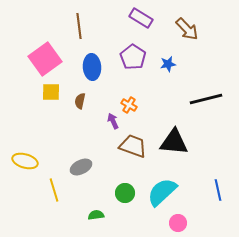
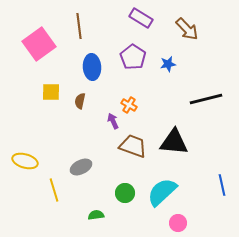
pink square: moved 6 px left, 15 px up
blue line: moved 4 px right, 5 px up
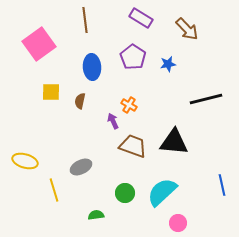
brown line: moved 6 px right, 6 px up
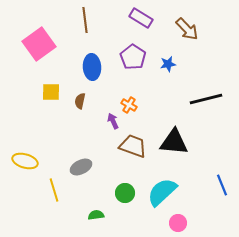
blue line: rotated 10 degrees counterclockwise
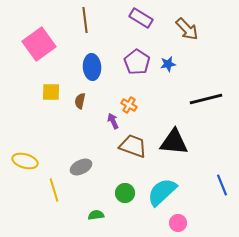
purple pentagon: moved 4 px right, 5 px down
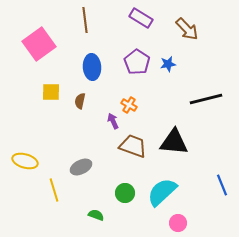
green semicircle: rotated 28 degrees clockwise
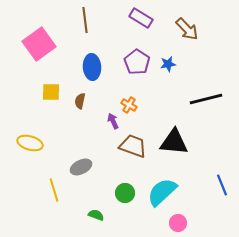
yellow ellipse: moved 5 px right, 18 px up
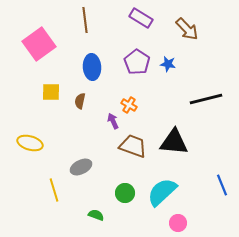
blue star: rotated 21 degrees clockwise
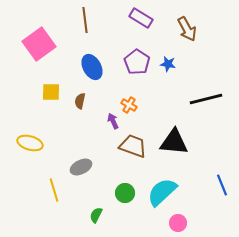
brown arrow: rotated 15 degrees clockwise
blue ellipse: rotated 25 degrees counterclockwise
green semicircle: rotated 84 degrees counterclockwise
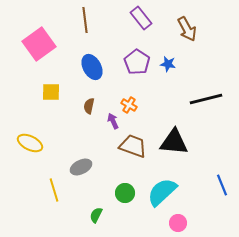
purple rectangle: rotated 20 degrees clockwise
brown semicircle: moved 9 px right, 5 px down
yellow ellipse: rotated 10 degrees clockwise
